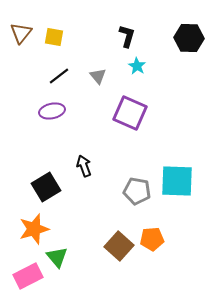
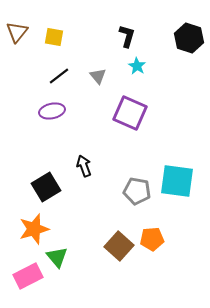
brown triangle: moved 4 px left, 1 px up
black hexagon: rotated 16 degrees clockwise
cyan square: rotated 6 degrees clockwise
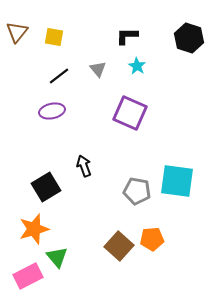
black L-shape: rotated 105 degrees counterclockwise
gray triangle: moved 7 px up
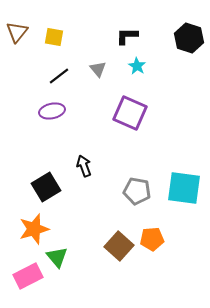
cyan square: moved 7 px right, 7 px down
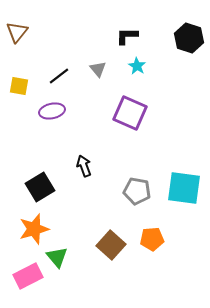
yellow square: moved 35 px left, 49 px down
black square: moved 6 px left
brown square: moved 8 px left, 1 px up
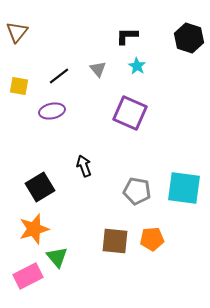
brown square: moved 4 px right, 4 px up; rotated 36 degrees counterclockwise
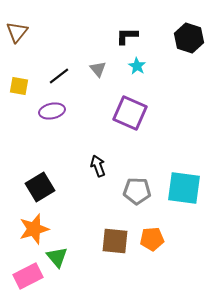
black arrow: moved 14 px right
gray pentagon: rotated 8 degrees counterclockwise
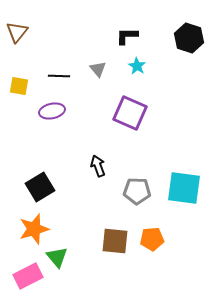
black line: rotated 40 degrees clockwise
